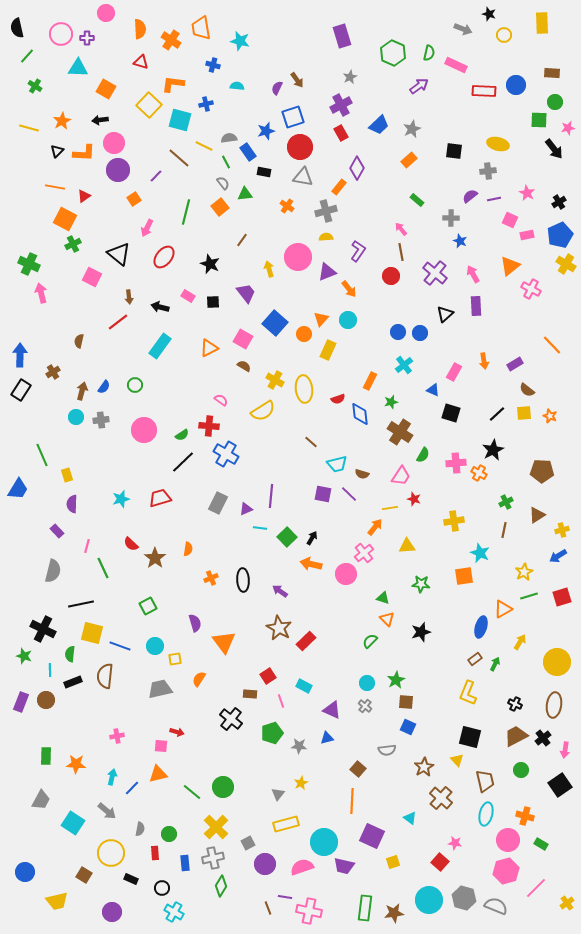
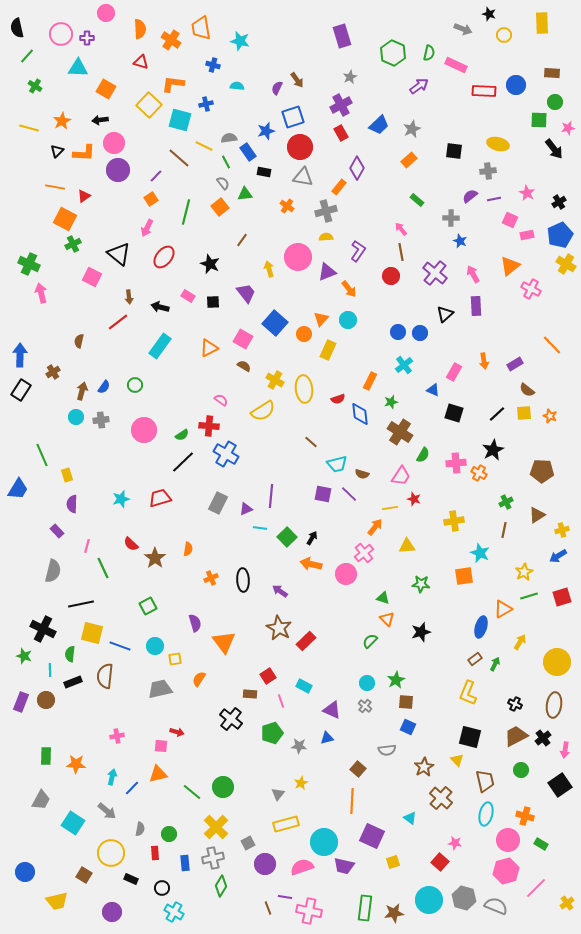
orange square at (134, 199): moved 17 px right
black square at (451, 413): moved 3 px right
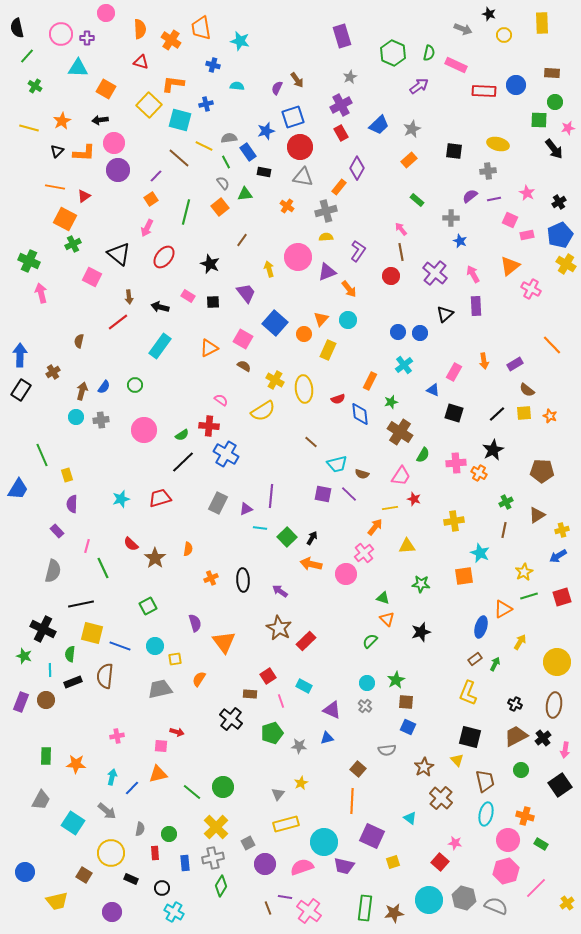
green cross at (29, 264): moved 3 px up
pink cross at (309, 911): rotated 25 degrees clockwise
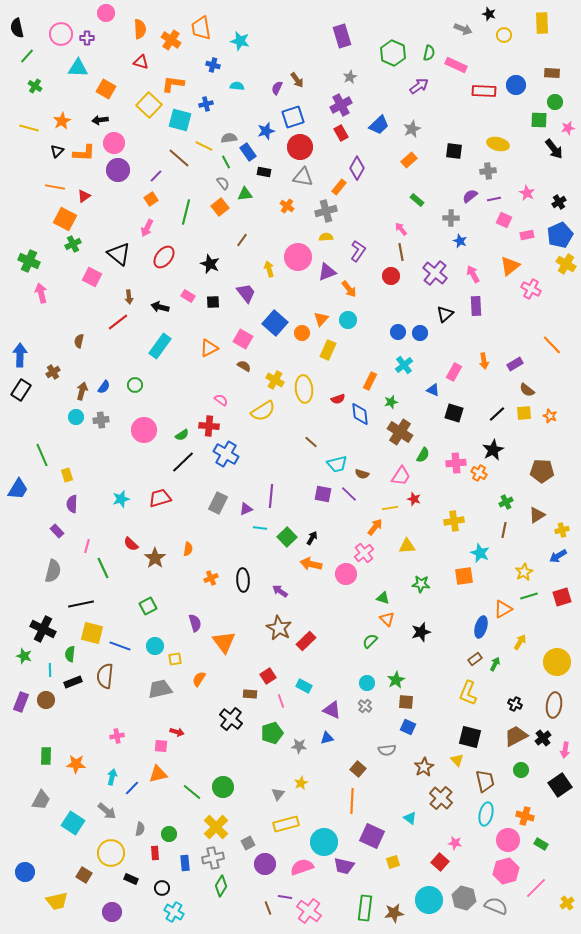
pink square at (510, 220): moved 6 px left
orange circle at (304, 334): moved 2 px left, 1 px up
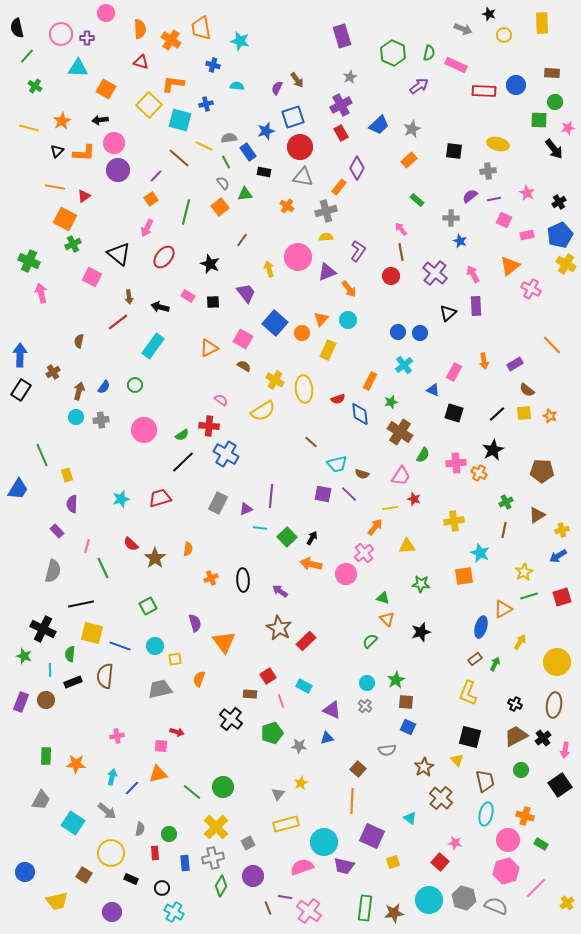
black triangle at (445, 314): moved 3 px right, 1 px up
cyan rectangle at (160, 346): moved 7 px left
brown arrow at (82, 391): moved 3 px left
orange semicircle at (199, 679): rotated 14 degrees counterclockwise
purple circle at (265, 864): moved 12 px left, 12 px down
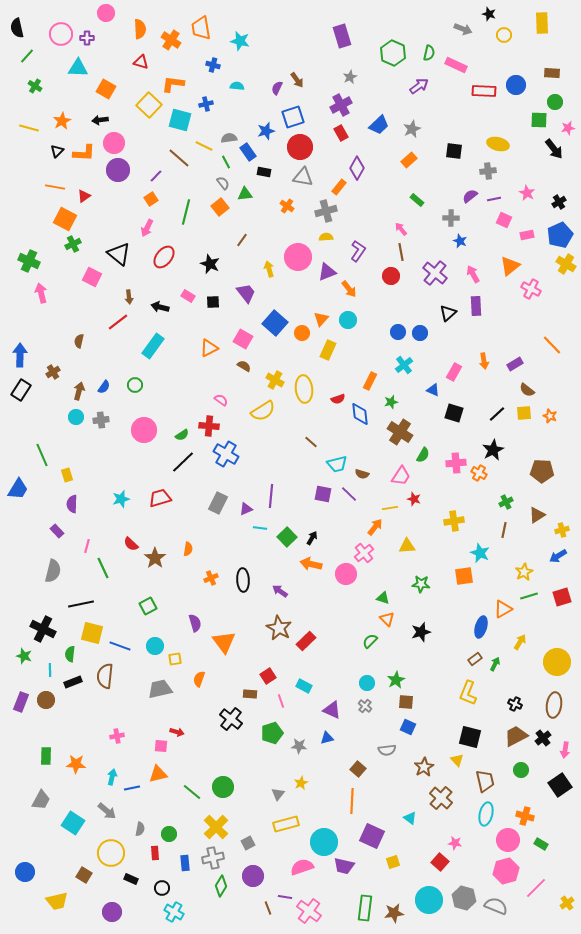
blue line at (132, 788): rotated 35 degrees clockwise
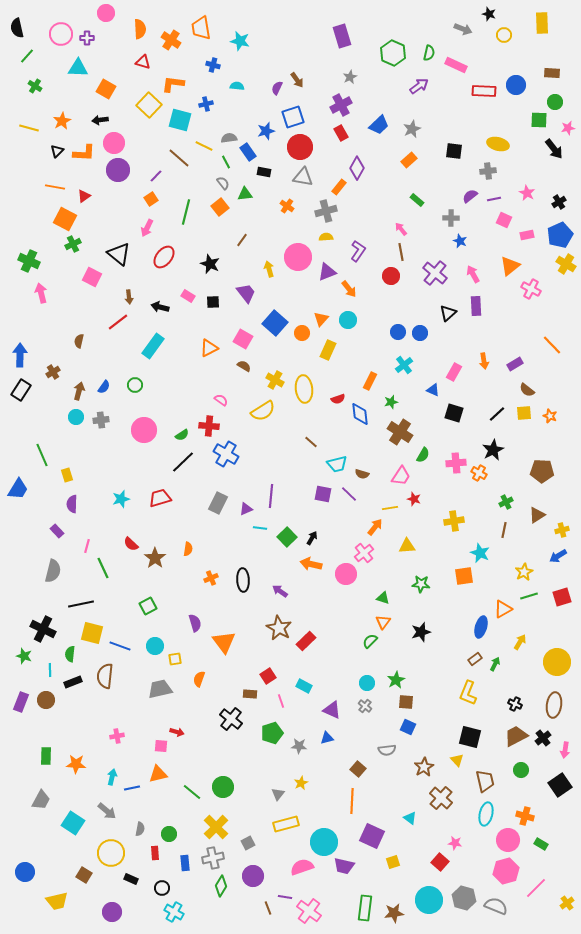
red triangle at (141, 62): moved 2 px right
orange triangle at (387, 619): moved 4 px left, 3 px down; rotated 21 degrees clockwise
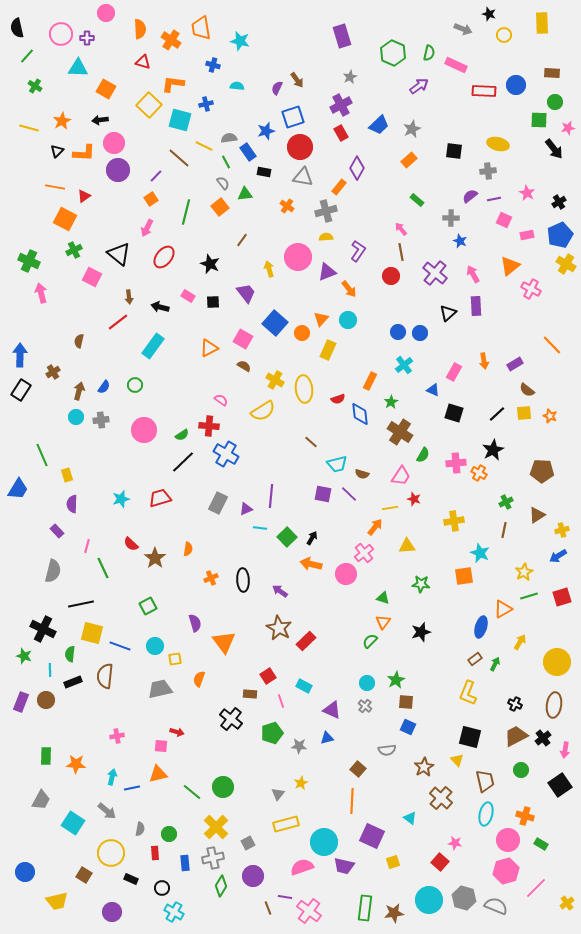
green cross at (73, 244): moved 1 px right, 6 px down
green star at (391, 402): rotated 16 degrees counterclockwise
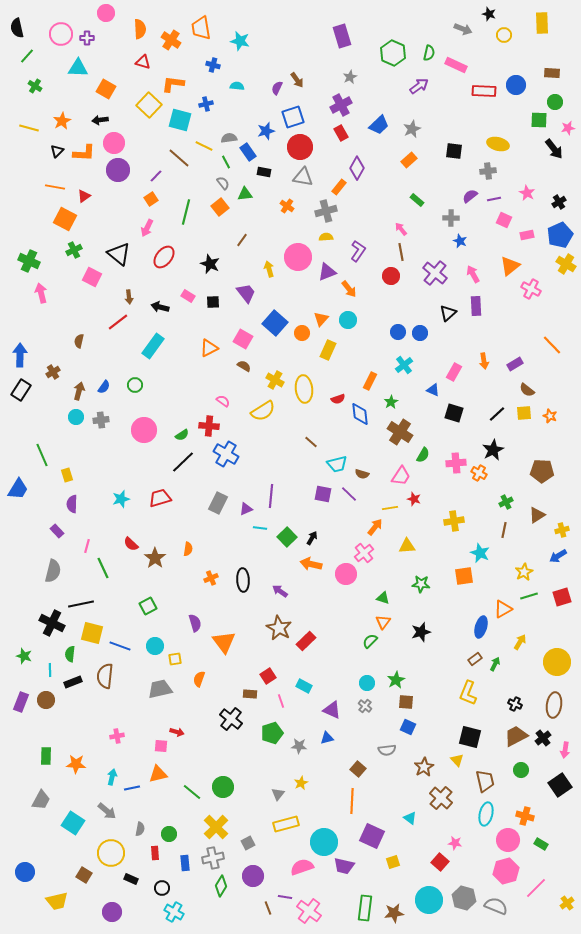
pink semicircle at (221, 400): moved 2 px right, 1 px down
black cross at (43, 629): moved 9 px right, 6 px up
